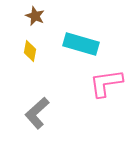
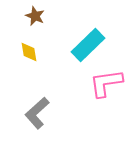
cyan rectangle: moved 7 px right, 1 px down; rotated 60 degrees counterclockwise
yellow diamond: moved 1 px left, 1 px down; rotated 20 degrees counterclockwise
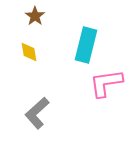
brown star: rotated 12 degrees clockwise
cyan rectangle: moved 2 px left; rotated 32 degrees counterclockwise
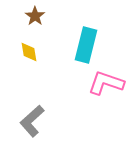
pink L-shape: rotated 27 degrees clockwise
gray L-shape: moved 5 px left, 8 px down
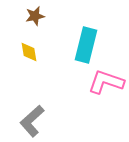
brown star: rotated 24 degrees clockwise
pink L-shape: moved 1 px up
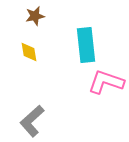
cyan rectangle: rotated 20 degrees counterclockwise
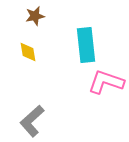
yellow diamond: moved 1 px left
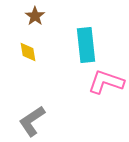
brown star: rotated 24 degrees counterclockwise
gray L-shape: rotated 8 degrees clockwise
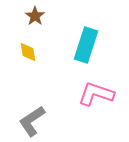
cyan rectangle: rotated 24 degrees clockwise
pink L-shape: moved 10 px left, 12 px down
